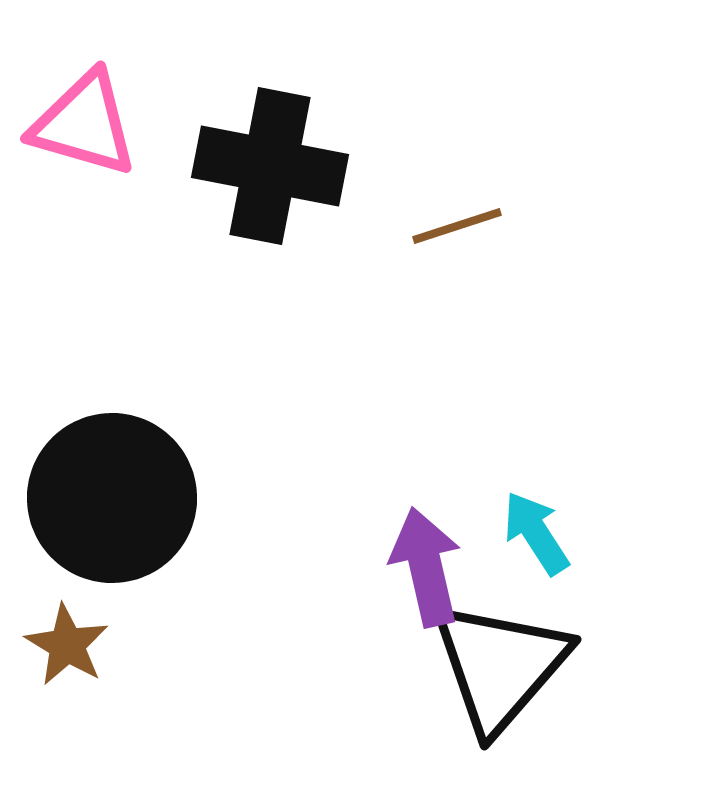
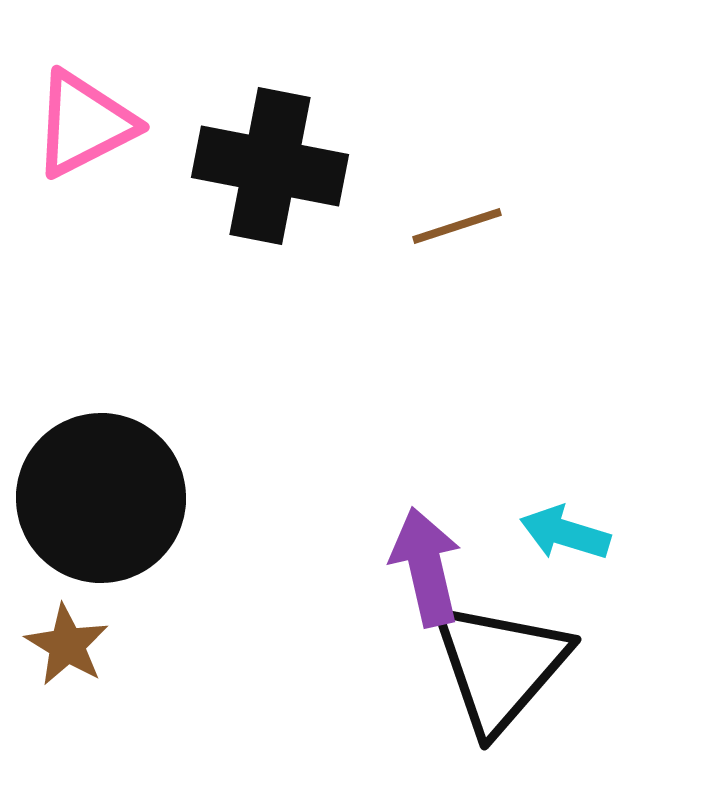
pink triangle: rotated 43 degrees counterclockwise
black circle: moved 11 px left
cyan arrow: moved 29 px right; rotated 40 degrees counterclockwise
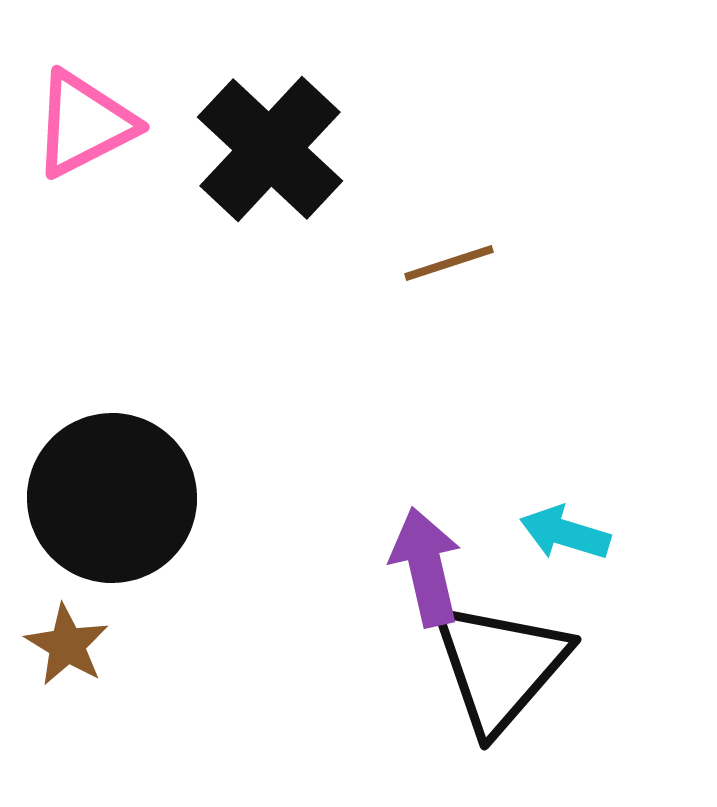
black cross: moved 17 px up; rotated 32 degrees clockwise
brown line: moved 8 px left, 37 px down
black circle: moved 11 px right
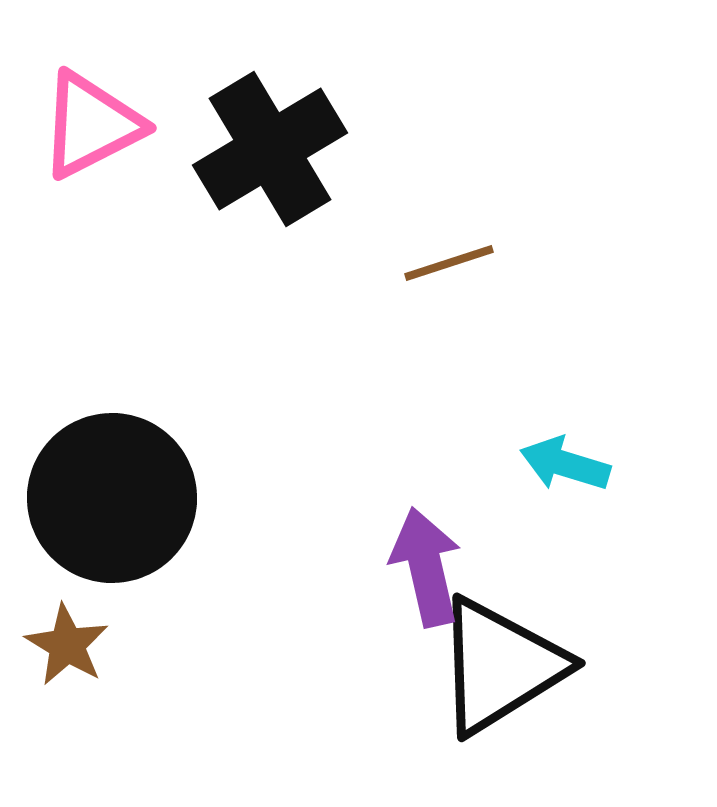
pink triangle: moved 7 px right, 1 px down
black cross: rotated 16 degrees clockwise
cyan arrow: moved 69 px up
black triangle: rotated 17 degrees clockwise
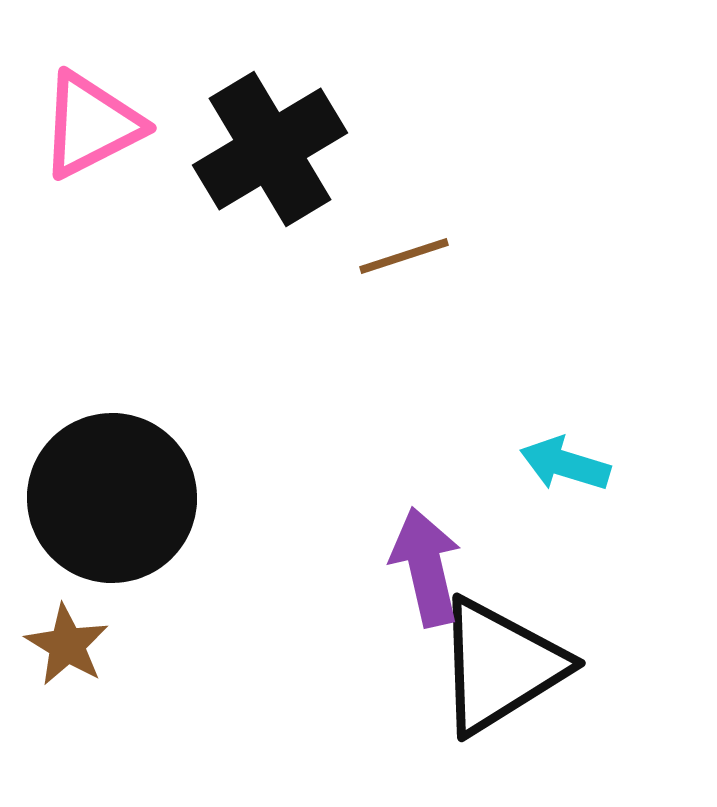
brown line: moved 45 px left, 7 px up
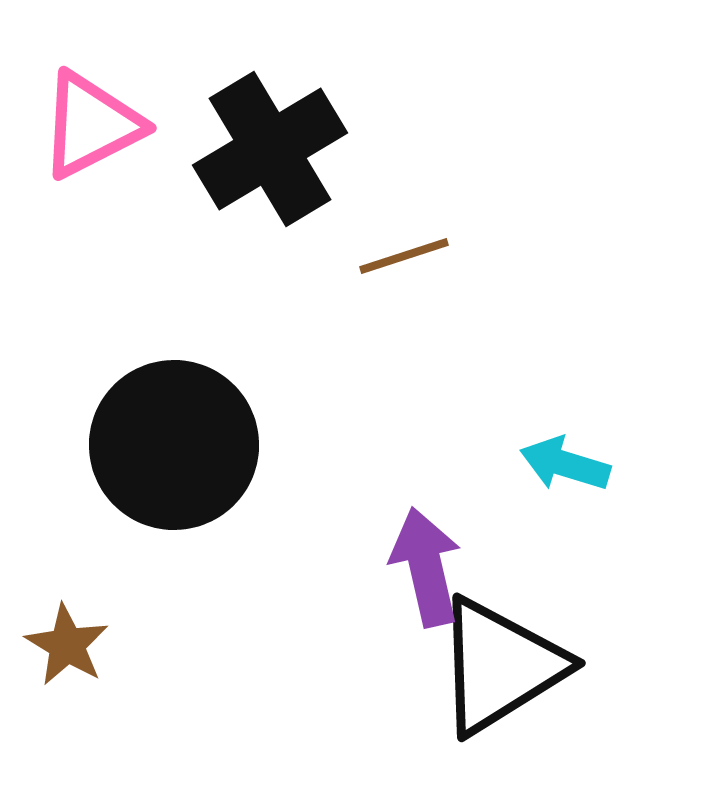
black circle: moved 62 px right, 53 px up
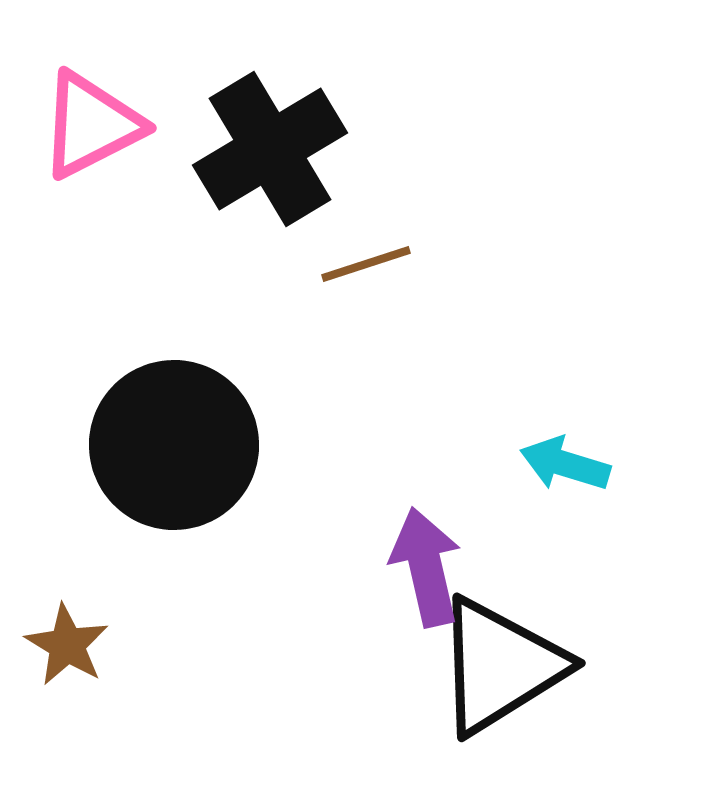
brown line: moved 38 px left, 8 px down
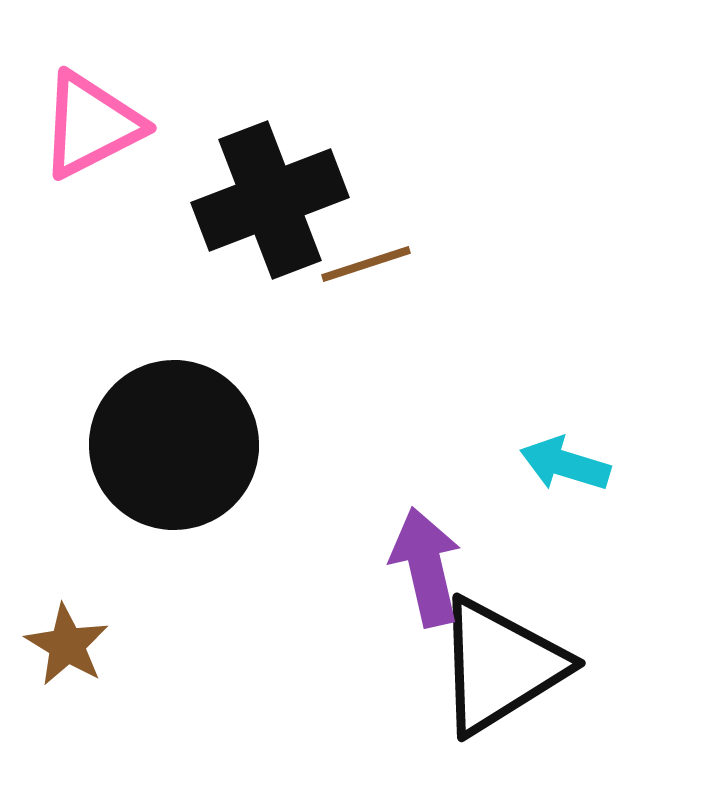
black cross: moved 51 px down; rotated 10 degrees clockwise
